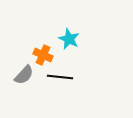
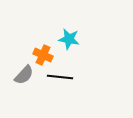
cyan star: rotated 15 degrees counterclockwise
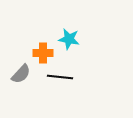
orange cross: moved 2 px up; rotated 24 degrees counterclockwise
gray semicircle: moved 3 px left, 1 px up
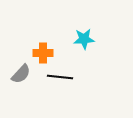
cyan star: moved 15 px right; rotated 15 degrees counterclockwise
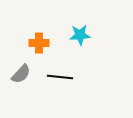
cyan star: moved 4 px left, 4 px up
orange cross: moved 4 px left, 10 px up
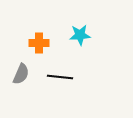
gray semicircle: rotated 20 degrees counterclockwise
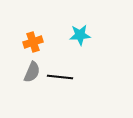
orange cross: moved 6 px left, 1 px up; rotated 18 degrees counterclockwise
gray semicircle: moved 11 px right, 2 px up
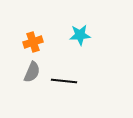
black line: moved 4 px right, 4 px down
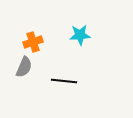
gray semicircle: moved 8 px left, 5 px up
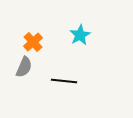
cyan star: rotated 25 degrees counterclockwise
orange cross: rotated 24 degrees counterclockwise
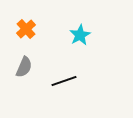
orange cross: moved 7 px left, 13 px up
black line: rotated 25 degrees counterclockwise
